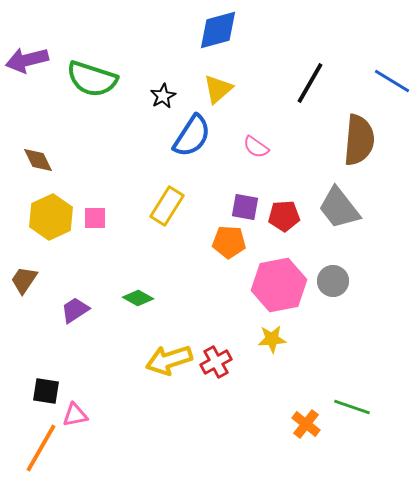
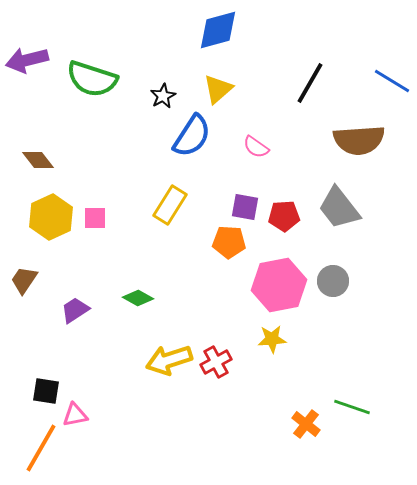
brown semicircle: rotated 81 degrees clockwise
brown diamond: rotated 12 degrees counterclockwise
yellow rectangle: moved 3 px right, 1 px up
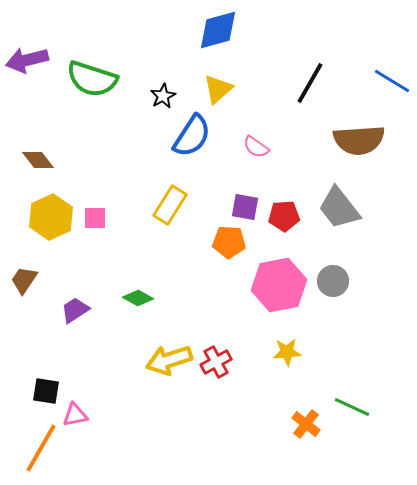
yellow star: moved 15 px right, 13 px down
green line: rotated 6 degrees clockwise
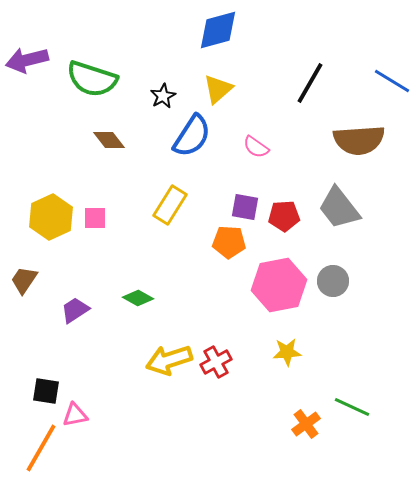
brown diamond: moved 71 px right, 20 px up
orange cross: rotated 16 degrees clockwise
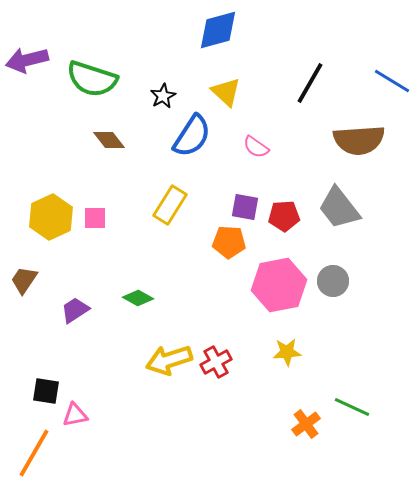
yellow triangle: moved 8 px right, 3 px down; rotated 36 degrees counterclockwise
orange line: moved 7 px left, 5 px down
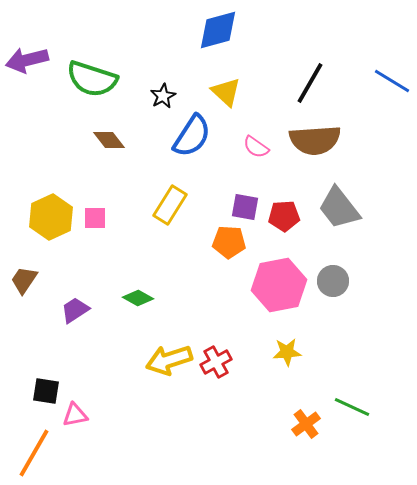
brown semicircle: moved 44 px left
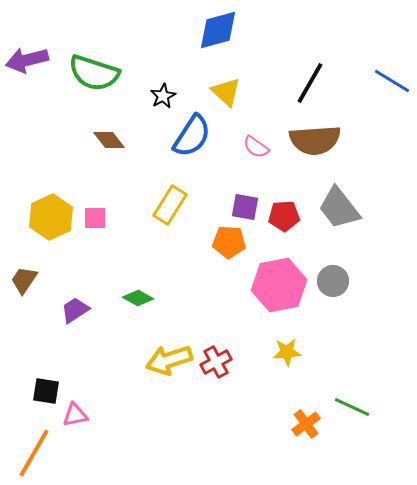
green semicircle: moved 2 px right, 6 px up
